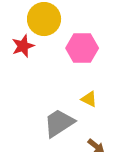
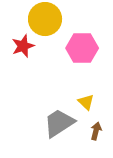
yellow circle: moved 1 px right
yellow triangle: moved 3 px left, 3 px down; rotated 18 degrees clockwise
brown arrow: moved 15 px up; rotated 114 degrees counterclockwise
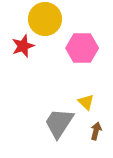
gray trapezoid: rotated 24 degrees counterclockwise
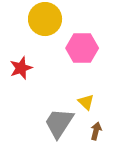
red star: moved 2 px left, 22 px down
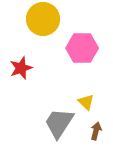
yellow circle: moved 2 px left
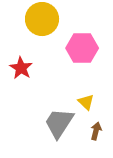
yellow circle: moved 1 px left
red star: rotated 20 degrees counterclockwise
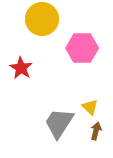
yellow triangle: moved 4 px right, 5 px down
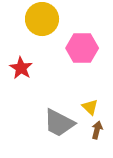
gray trapezoid: rotated 96 degrees counterclockwise
brown arrow: moved 1 px right, 1 px up
